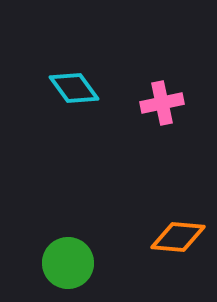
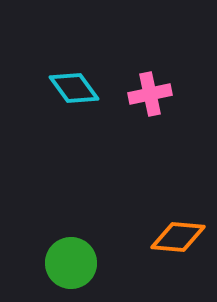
pink cross: moved 12 px left, 9 px up
green circle: moved 3 px right
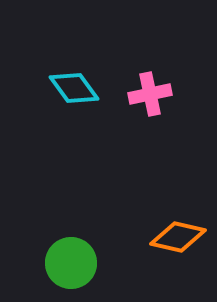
orange diamond: rotated 8 degrees clockwise
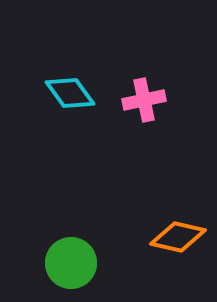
cyan diamond: moved 4 px left, 5 px down
pink cross: moved 6 px left, 6 px down
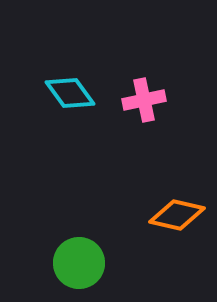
orange diamond: moved 1 px left, 22 px up
green circle: moved 8 px right
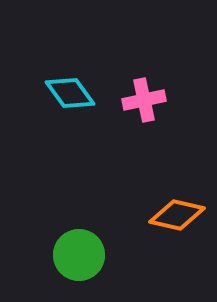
green circle: moved 8 px up
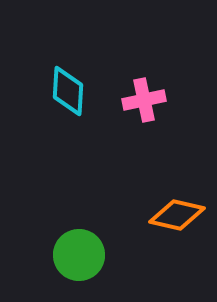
cyan diamond: moved 2 px left, 2 px up; rotated 39 degrees clockwise
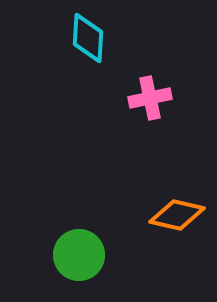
cyan diamond: moved 20 px right, 53 px up
pink cross: moved 6 px right, 2 px up
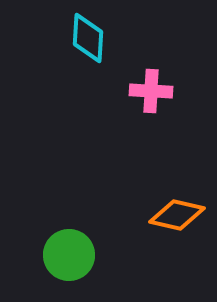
pink cross: moved 1 px right, 7 px up; rotated 15 degrees clockwise
green circle: moved 10 px left
